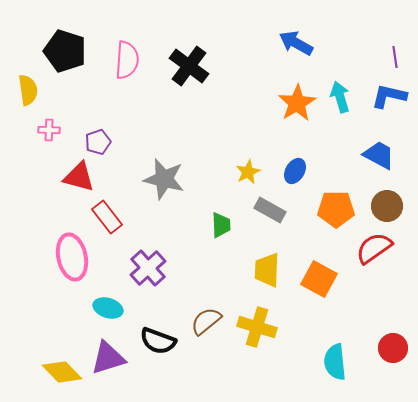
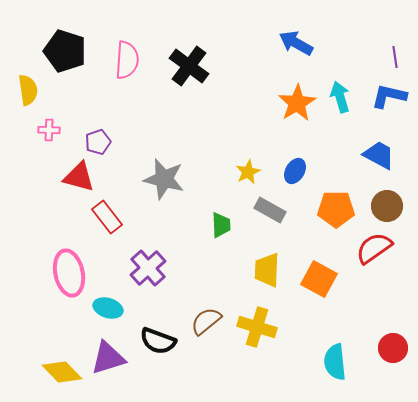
pink ellipse: moved 3 px left, 16 px down
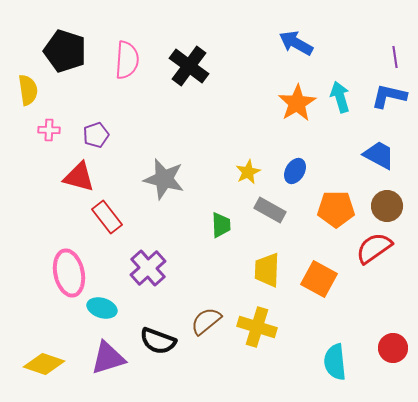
purple pentagon: moved 2 px left, 7 px up
cyan ellipse: moved 6 px left
yellow diamond: moved 18 px left, 8 px up; rotated 27 degrees counterclockwise
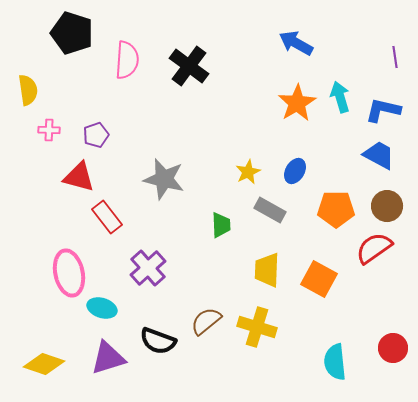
black pentagon: moved 7 px right, 18 px up
blue L-shape: moved 6 px left, 14 px down
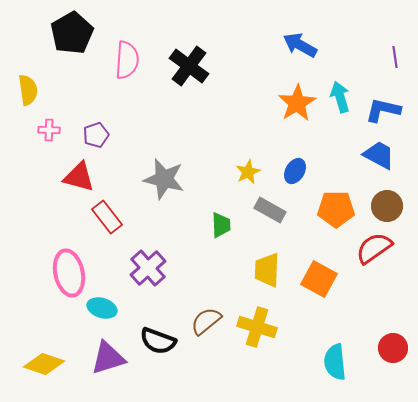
black pentagon: rotated 24 degrees clockwise
blue arrow: moved 4 px right, 2 px down
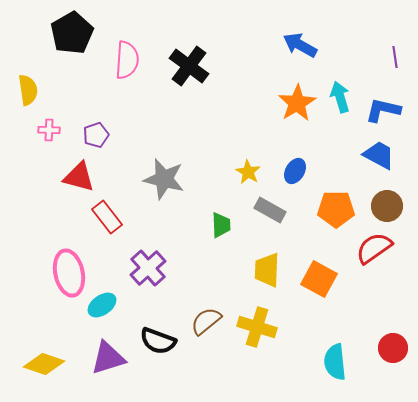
yellow star: rotated 15 degrees counterclockwise
cyan ellipse: moved 3 px up; rotated 52 degrees counterclockwise
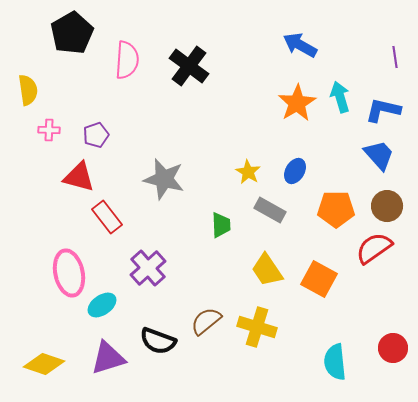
blue trapezoid: rotated 20 degrees clockwise
yellow trapezoid: rotated 36 degrees counterclockwise
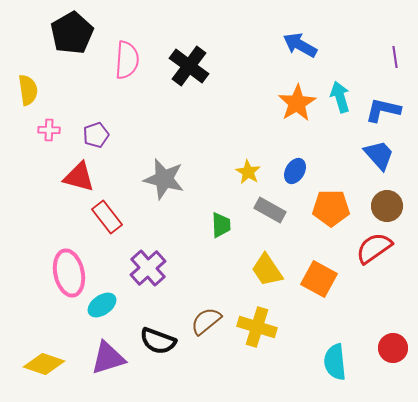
orange pentagon: moved 5 px left, 1 px up
